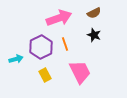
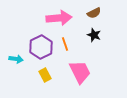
pink arrow: rotated 15 degrees clockwise
cyan arrow: rotated 24 degrees clockwise
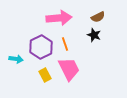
brown semicircle: moved 4 px right, 4 px down
pink trapezoid: moved 11 px left, 3 px up
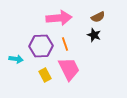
purple hexagon: moved 1 px up; rotated 25 degrees clockwise
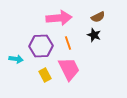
orange line: moved 3 px right, 1 px up
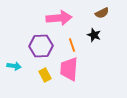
brown semicircle: moved 4 px right, 4 px up
orange line: moved 4 px right, 2 px down
cyan arrow: moved 2 px left, 7 px down
pink trapezoid: rotated 150 degrees counterclockwise
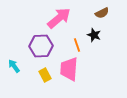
pink arrow: rotated 35 degrees counterclockwise
orange line: moved 5 px right
cyan arrow: rotated 136 degrees counterclockwise
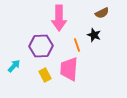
pink arrow: rotated 130 degrees clockwise
cyan arrow: rotated 80 degrees clockwise
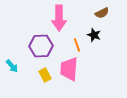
cyan arrow: moved 2 px left; rotated 96 degrees clockwise
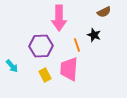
brown semicircle: moved 2 px right, 1 px up
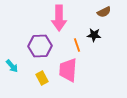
black star: rotated 16 degrees counterclockwise
purple hexagon: moved 1 px left
pink trapezoid: moved 1 px left, 1 px down
yellow rectangle: moved 3 px left, 3 px down
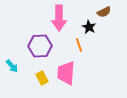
black star: moved 5 px left, 8 px up; rotated 24 degrees clockwise
orange line: moved 2 px right
pink trapezoid: moved 2 px left, 3 px down
